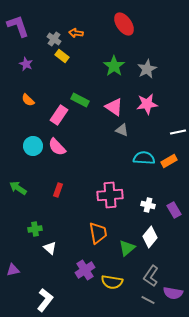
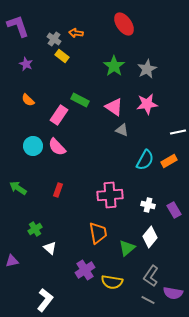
cyan semicircle: moved 1 px right, 2 px down; rotated 115 degrees clockwise
green cross: rotated 24 degrees counterclockwise
purple triangle: moved 1 px left, 9 px up
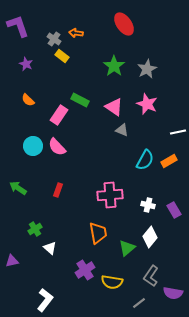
pink star: rotated 30 degrees clockwise
gray line: moved 9 px left, 3 px down; rotated 64 degrees counterclockwise
